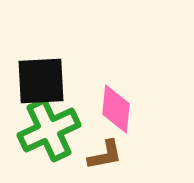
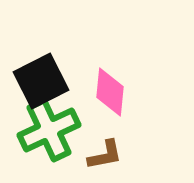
black square: rotated 24 degrees counterclockwise
pink diamond: moved 6 px left, 17 px up
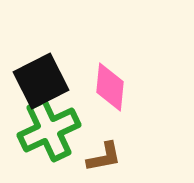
pink diamond: moved 5 px up
brown L-shape: moved 1 px left, 2 px down
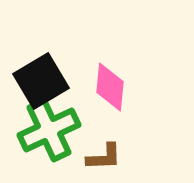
black square: rotated 4 degrees counterclockwise
brown L-shape: rotated 9 degrees clockwise
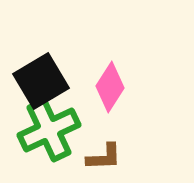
pink diamond: rotated 27 degrees clockwise
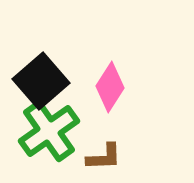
black square: rotated 10 degrees counterclockwise
green cross: moved 1 px down; rotated 10 degrees counterclockwise
